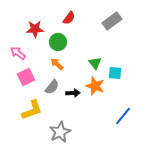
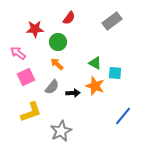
green triangle: rotated 24 degrees counterclockwise
yellow L-shape: moved 1 px left, 2 px down
gray star: moved 1 px right, 1 px up
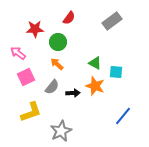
cyan square: moved 1 px right, 1 px up
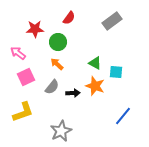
yellow L-shape: moved 8 px left
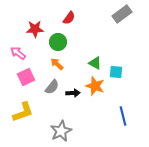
gray rectangle: moved 10 px right, 7 px up
blue line: rotated 54 degrees counterclockwise
